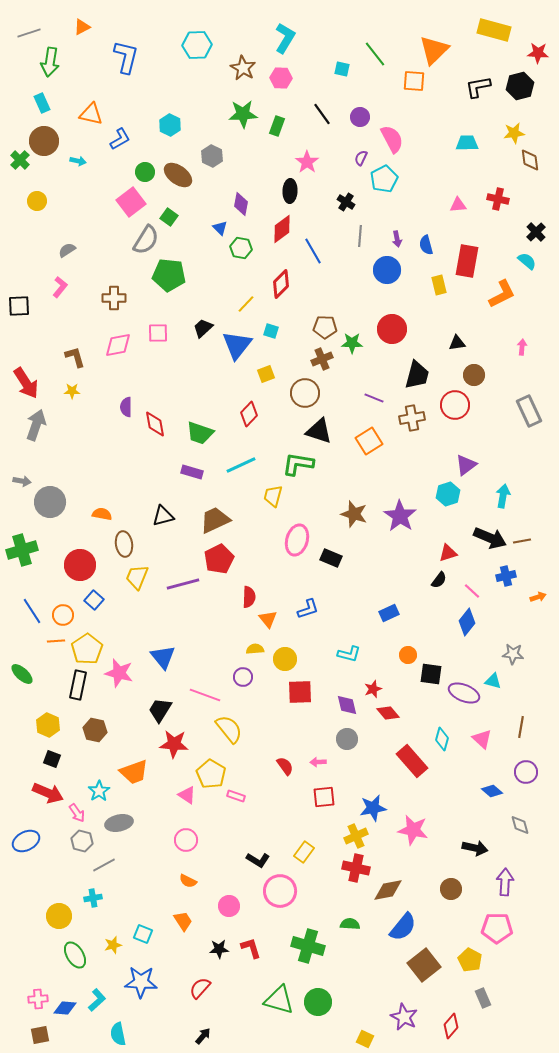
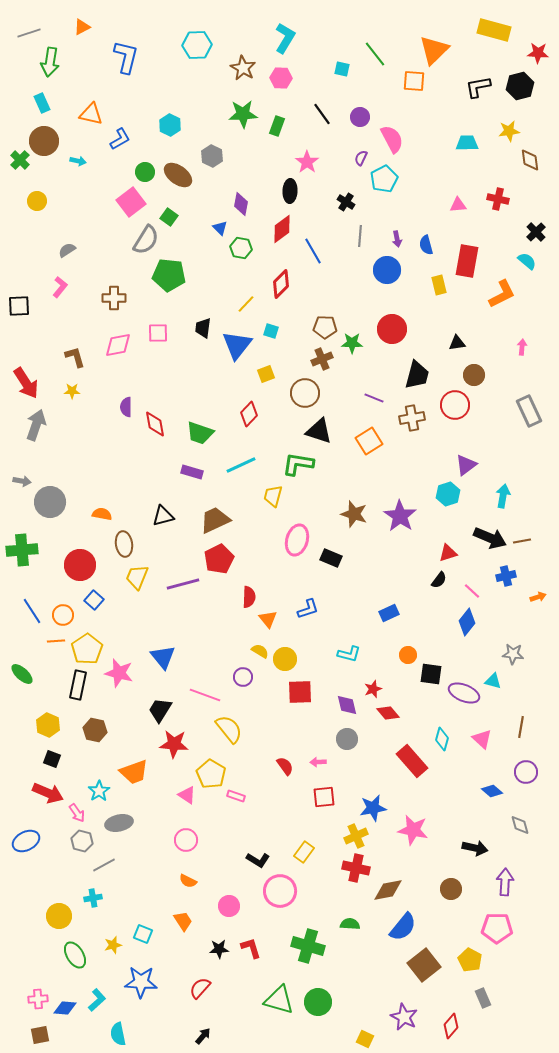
yellow star at (514, 133): moved 5 px left, 2 px up
black trapezoid at (203, 328): rotated 40 degrees counterclockwise
green cross at (22, 550): rotated 12 degrees clockwise
yellow semicircle at (255, 649): moved 5 px right, 2 px down; rotated 36 degrees clockwise
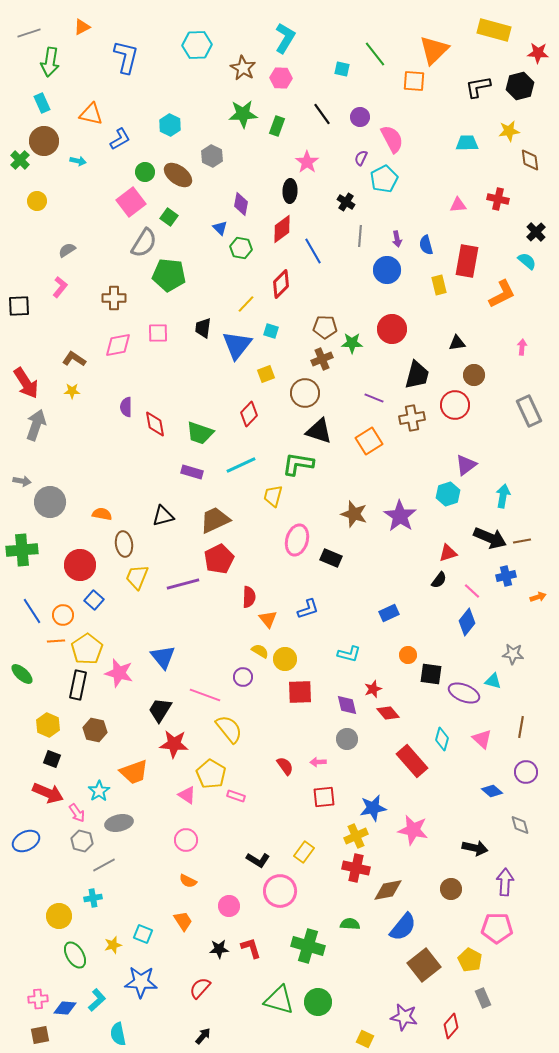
gray semicircle at (146, 240): moved 2 px left, 3 px down
brown L-shape at (75, 357): moved 1 px left, 2 px down; rotated 40 degrees counterclockwise
purple star at (404, 1017): rotated 16 degrees counterclockwise
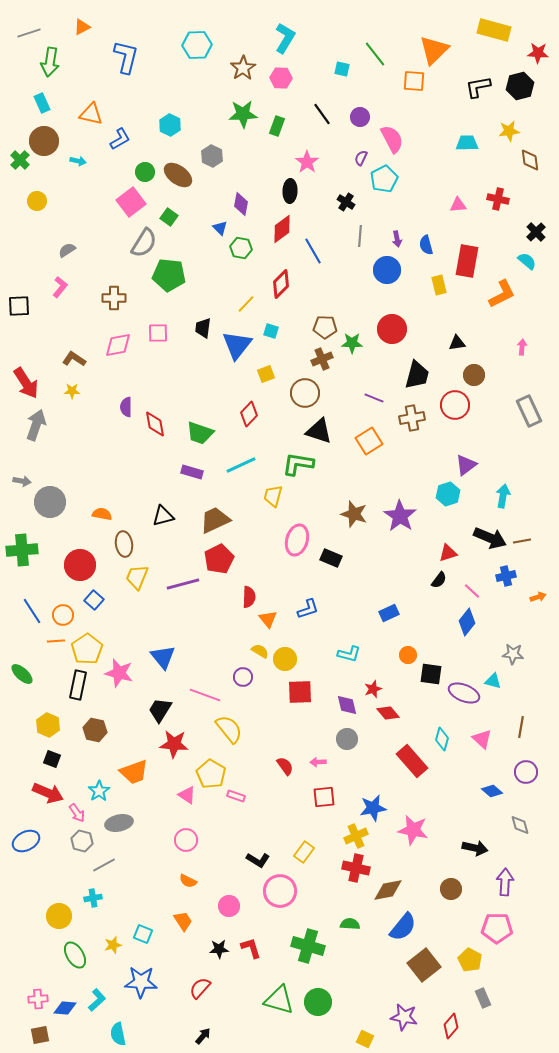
brown star at (243, 68): rotated 10 degrees clockwise
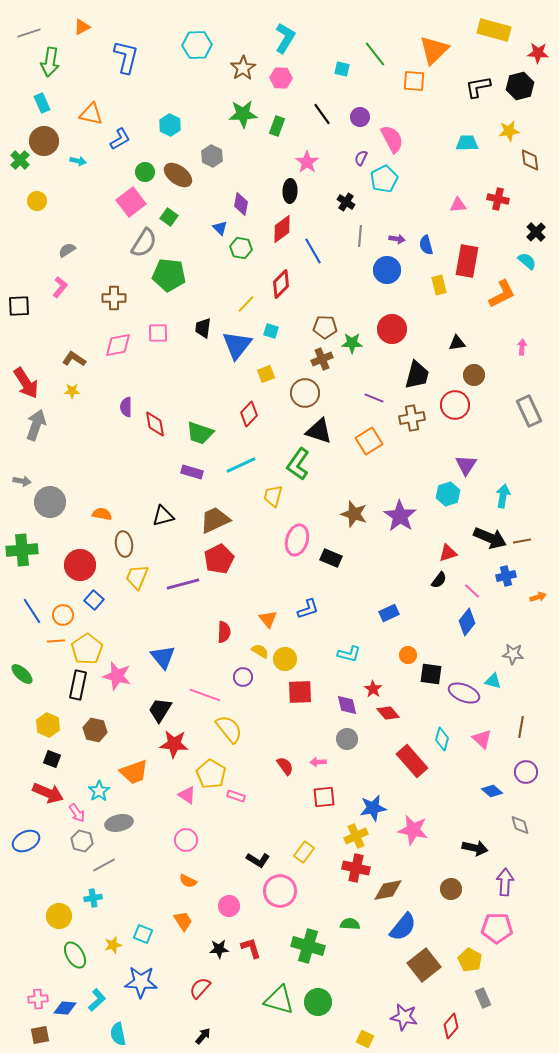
purple arrow at (397, 239): rotated 70 degrees counterclockwise
green L-shape at (298, 464): rotated 64 degrees counterclockwise
purple triangle at (466, 465): rotated 20 degrees counterclockwise
red semicircle at (249, 597): moved 25 px left, 35 px down
pink star at (119, 673): moved 2 px left, 3 px down
red star at (373, 689): rotated 18 degrees counterclockwise
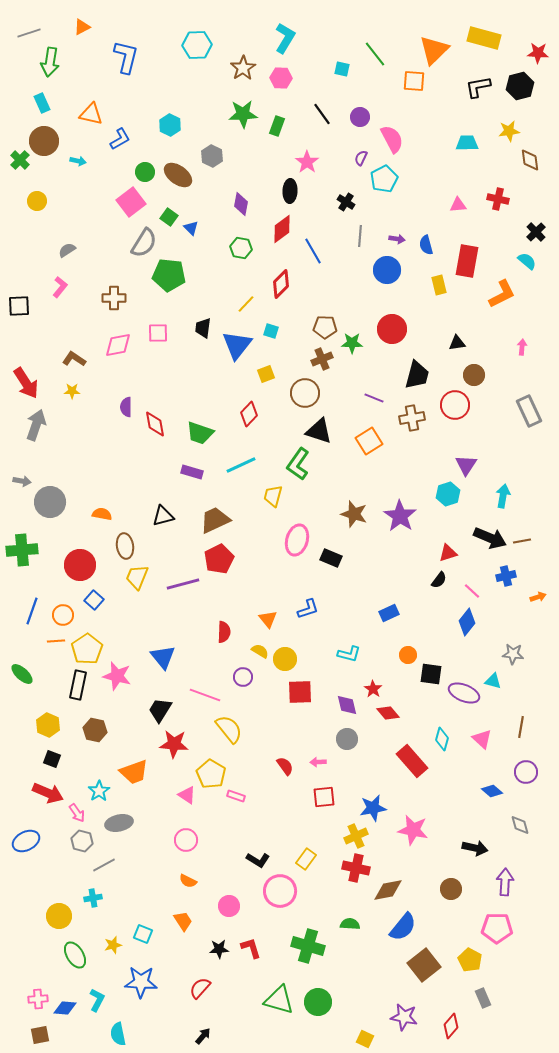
yellow rectangle at (494, 30): moved 10 px left, 8 px down
blue triangle at (220, 228): moved 29 px left
brown ellipse at (124, 544): moved 1 px right, 2 px down
blue line at (32, 611): rotated 52 degrees clockwise
yellow rectangle at (304, 852): moved 2 px right, 7 px down
cyan L-shape at (97, 1000): rotated 20 degrees counterclockwise
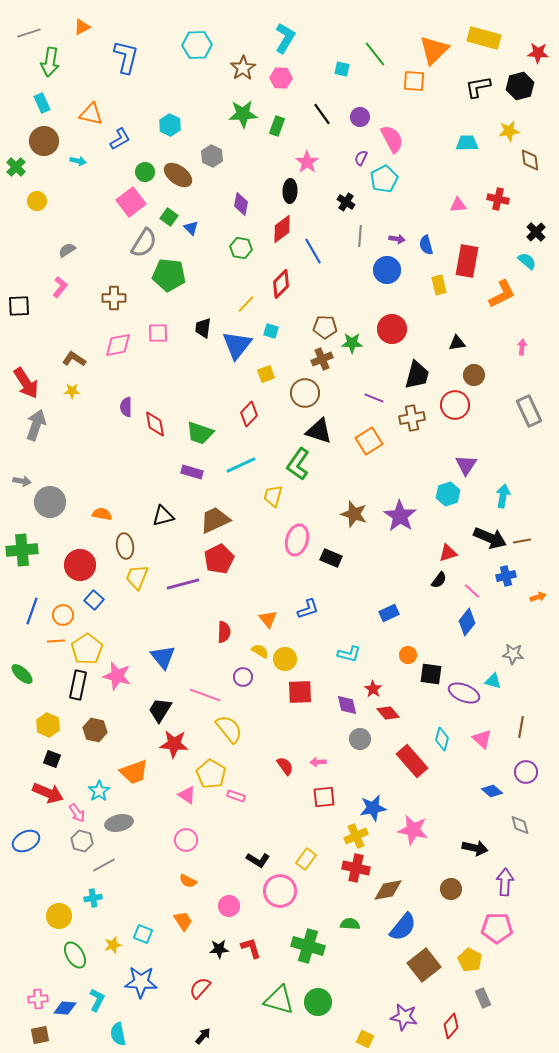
green cross at (20, 160): moved 4 px left, 7 px down
gray circle at (347, 739): moved 13 px right
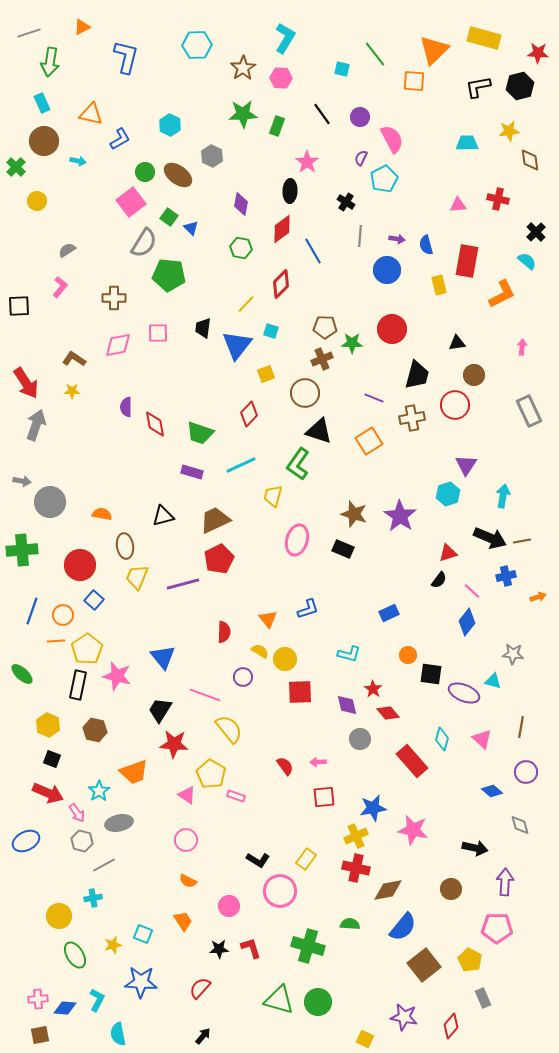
black rectangle at (331, 558): moved 12 px right, 9 px up
